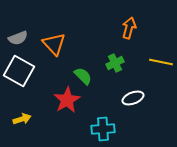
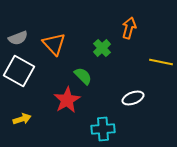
green cross: moved 13 px left, 15 px up; rotated 18 degrees counterclockwise
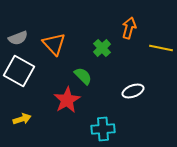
yellow line: moved 14 px up
white ellipse: moved 7 px up
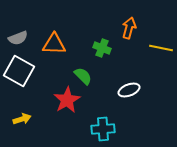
orange triangle: rotated 45 degrees counterclockwise
green cross: rotated 24 degrees counterclockwise
white ellipse: moved 4 px left, 1 px up
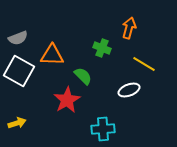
orange triangle: moved 2 px left, 11 px down
yellow line: moved 17 px left, 16 px down; rotated 20 degrees clockwise
yellow arrow: moved 5 px left, 4 px down
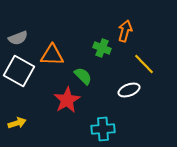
orange arrow: moved 4 px left, 3 px down
yellow line: rotated 15 degrees clockwise
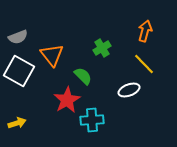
orange arrow: moved 20 px right
gray semicircle: moved 1 px up
green cross: rotated 36 degrees clockwise
orange triangle: rotated 50 degrees clockwise
cyan cross: moved 11 px left, 9 px up
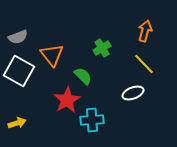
white ellipse: moved 4 px right, 3 px down
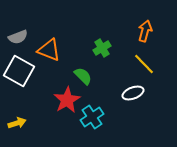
orange triangle: moved 3 px left, 5 px up; rotated 30 degrees counterclockwise
cyan cross: moved 3 px up; rotated 30 degrees counterclockwise
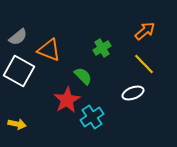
orange arrow: rotated 35 degrees clockwise
gray semicircle: rotated 18 degrees counterclockwise
yellow arrow: moved 1 px down; rotated 30 degrees clockwise
